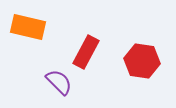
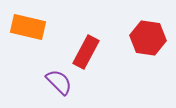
red hexagon: moved 6 px right, 23 px up
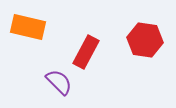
red hexagon: moved 3 px left, 2 px down
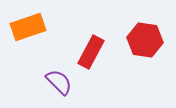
orange rectangle: rotated 32 degrees counterclockwise
red rectangle: moved 5 px right
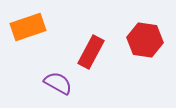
purple semicircle: moved 1 px left, 1 px down; rotated 16 degrees counterclockwise
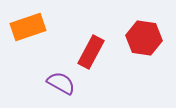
red hexagon: moved 1 px left, 2 px up
purple semicircle: moved 3 px right
